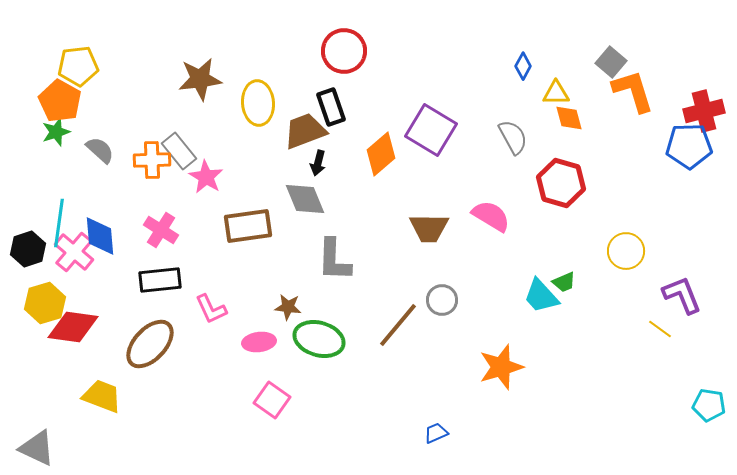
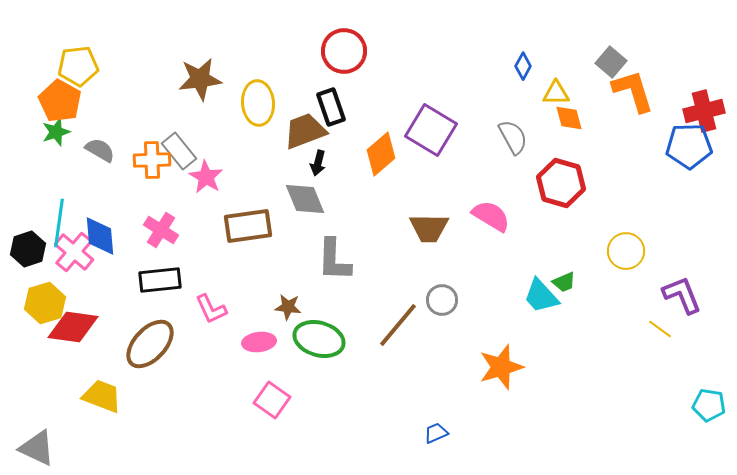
gray semicircle at (100, 150): rotated 12 degrees counterclockwise
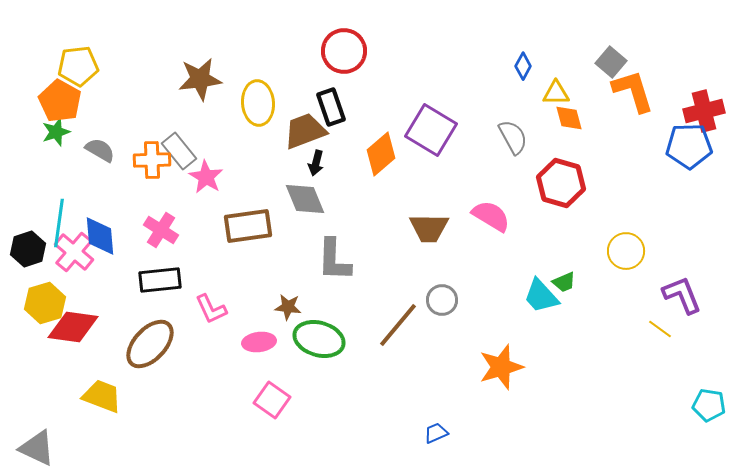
black arrow at (318, 163): moved 2 px left
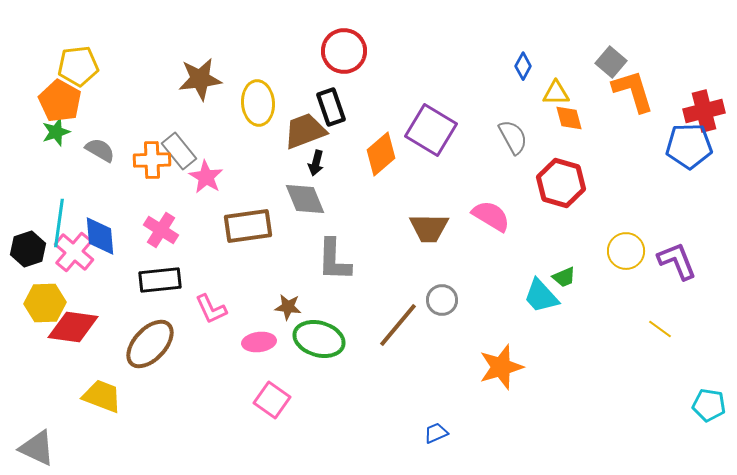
green trapezoid at (564, 282): moved 5 px up
purple L-shape at (682, 295): moved 5 px left, 34 px up
yellow hexagon at (45, 303): rotated 15 degrees clockwise
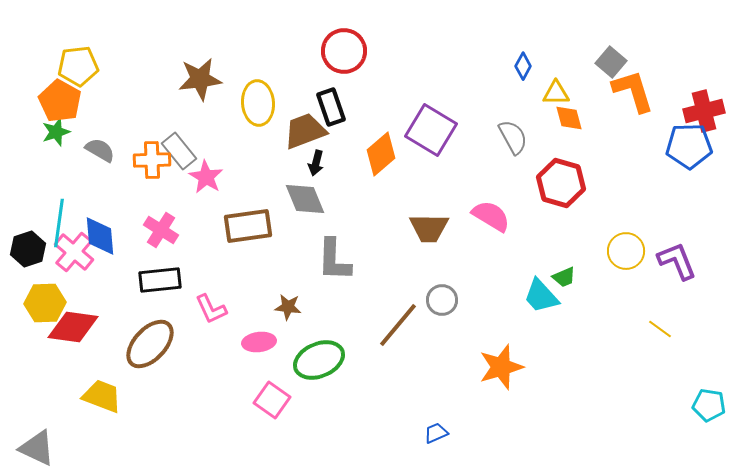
green ellipse at (319, 339): moved 21 px down; rotated 39 degrees counterclockwise
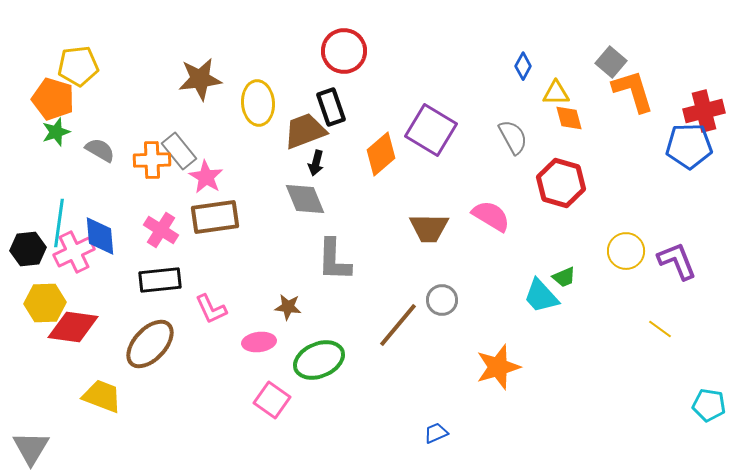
orange pentagon at (60, 101): moved 7 px left, 2 px up; rotated 12 degrees counterclockwise
brown rectangle at (248, 226): moved 33 px left, 9 px up
black hexagon at (28, 249): rotated 12 degrees clockwise
pink cross at (74, 252): rotated 24 degrees clockwise
orange star at (501, 367): moved 3 px left
gray triangle at (37, 448): moved 6 px left; rotated 36 degrees clockwise
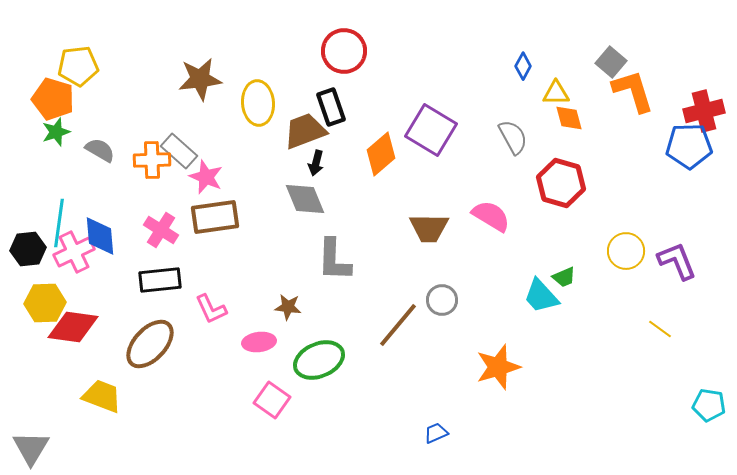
gray rectangle at (179, 151): rotated 9 degrees counterclockwise
pink star at (206, 177): rotated 8 degrees counterclockwise
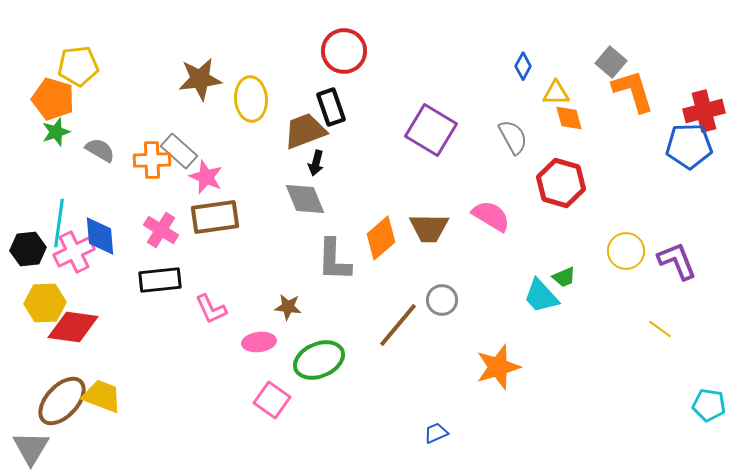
yellow ellipse at (258, 103): moved 7 px left, 4 px up
orange diamond at (381, 154): moved 84 px down
brown ellipse at (150, 344): moved 88 px left, 57 px down
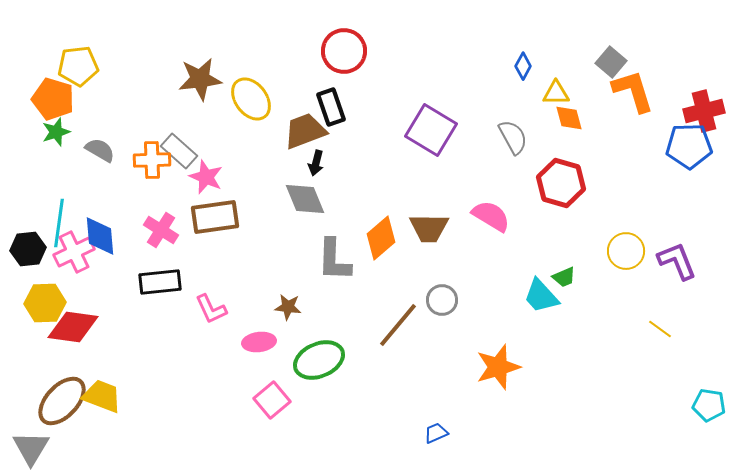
yellow ellipse at (251, 99): rotated 33 degrees counterclockwise
black rectangle at (160, 280): moved 2 px down
pink square at (272, 400): rotated 15 degrees clockwise
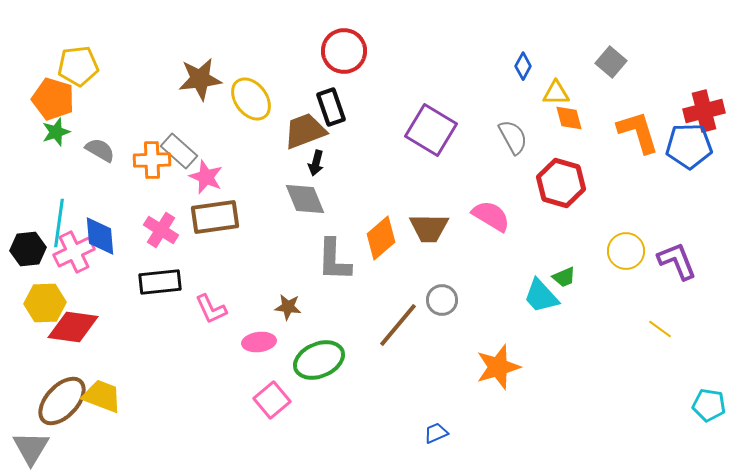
orange L-shape at (633, 91): moved 5 px right, 41 px down
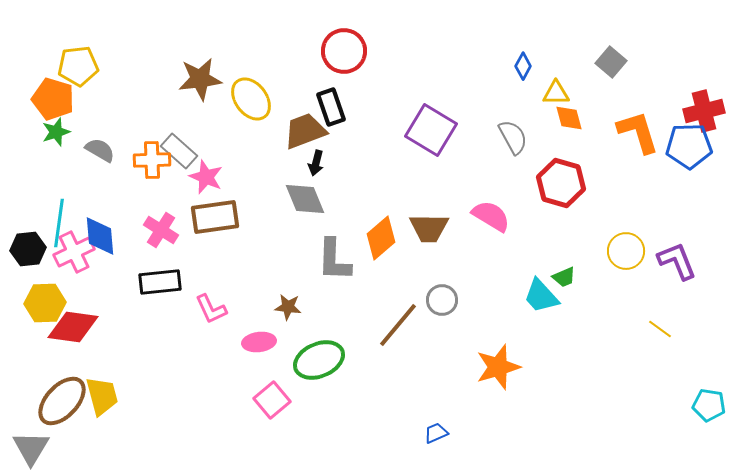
yellow trapezoid at (102, 396): rotated 54 degrees clockwise
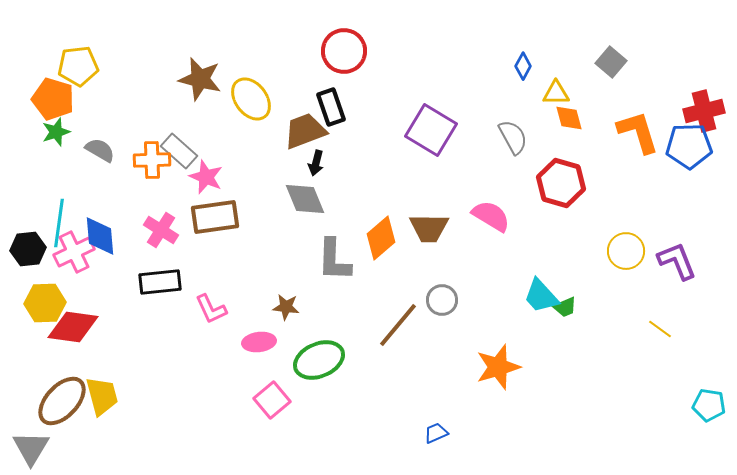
brown star at (200, 79): rotated 21 degrees clockwise
green trapezoid at (564, 277): moved 1 px right, 30 px down
brown star at (288, 307): moved 2 px left
